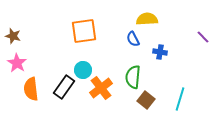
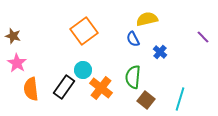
yellow semicircle: rotated 10 degrees counterclockwise
orange square: rotated 28 degrees counterclockwise
blue cross: rotated 32 degrees clockwise
orange cross: rotated 15 degrees counterclockwise
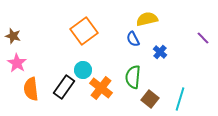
purple line: moved 1 px down
brown square: moved 4 px right, 1 px up
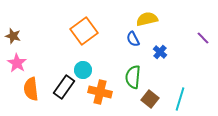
orange cross: moved 1 px left, 4 px down; rotated 25 degrees counterclockwise
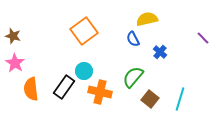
pink star: moved 2 px left
cyan circle: moved 1 px right, 1 px down
green semicircle: rotated 35 degrees clockwise
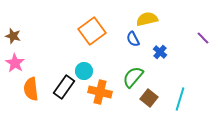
orange square: moved 8 px right
brown square: moved 1 px left, 1 px up
